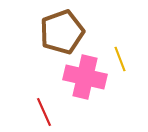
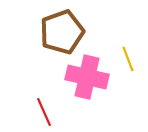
yellow line: moved 8 px right
pink cross: moved 2 px right
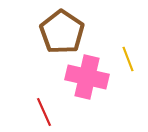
brown pentagon: rotated 18 degrees counterclockwise
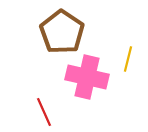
yellow line: rotated 35 degrees clockwise
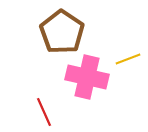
yellow line: rotated 55 degrees clockwise
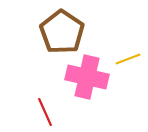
red line: moved 1 px right
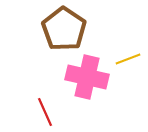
brown pentagon: moved 2 px right, 3 px up
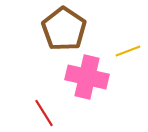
yellow line: moved 8 px up
red line: moved 1 px left, 1 px down; rotated 8 degrees counterclockwise
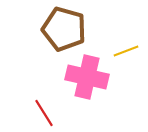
brown pentagon: rotated 18 degrees counterclockwise
yellow line: moved 2 px left
